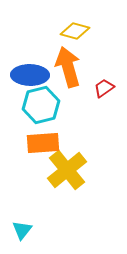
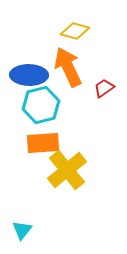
orange arrow: rotated 9 degrees counterclockwise
blue ellipse: moved 1 px left
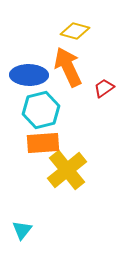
cyan hexagon: moved 5 px down
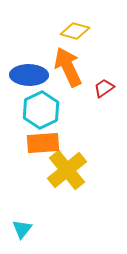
cyan hexagon: rotated 12 degrees counterclockwise
cyan triangle: moved 1 px up
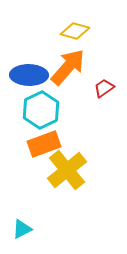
orange arrow: rotated 66 degrees clockwise
orange rectangle: moved 1 px right, 1 px down; rotated 16 degrees counterclockwise
cyan triangle: rotated 25 degrees clockwise
